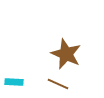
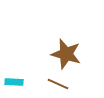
brown star: rotated 8 degrees counterclockwise
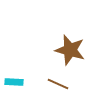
brown star: moved 4 px right, 4 px up
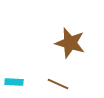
brown star: moved 7 px up
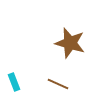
cyan rectangle: rotated 66 degrees clockwise
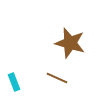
brown line: moved 1 px left, 6 px up
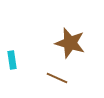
cyan rectangle: moved 2 px left, 22 px up; rotated 12 degrees clockwise
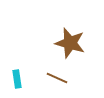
cyan rectangle: moved 5 px right, 19 px down
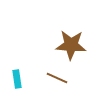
brown star: moved 1 px right, 2 px down; rotated 12 degrees counterclockwise
